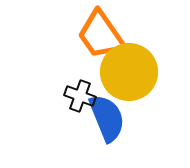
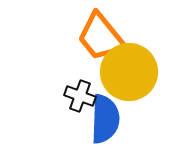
orange trapezoid: moved 2 px down; rotated 4 degrees counterclockwise
blue semicircle: moved 2 px left, 1 px down; rotated 24 degrees clockwise
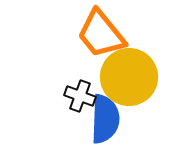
orange trapezoid: moved 3 px up
yellow circle: moved 5 px down
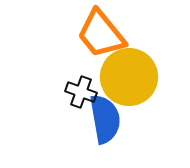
black cross: moved 1 px right, 4 px up
blue semicircle: rotated 12 degrees counterclockwise
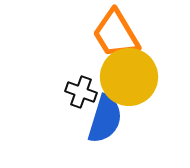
orange trapezoid: moved 15 px right; rotated 8 degrees clockwise
blue semicircle: rotated 27 degrees clockwise
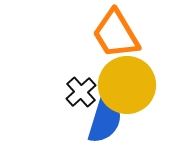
yellow circle: moved 2 px left, 8 px down
black cross: rotated 28 degrees clockwise
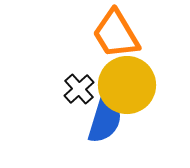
black cross: moved 2 px left, 3 px up
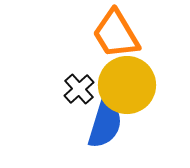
blue semicircle: moved 5 px down
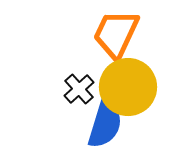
orange trapezoid: rotated 56 degrees clockwise
yellow circle: moved 1 px right, 2 px down
